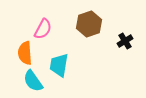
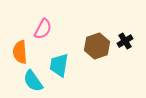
brown hexagon: moved 8 px right, 22 px down
orange semicircle: moved 5 px left, 1 px up
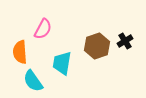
cyan trapezoid: moved 3 px right, 2 px up
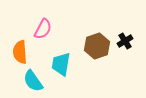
cyan trapezoid: moved 1 px left, 1 px down
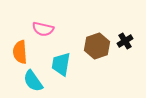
pink semicircle: rotated 75 degrees clockwise
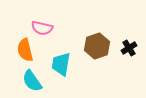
pink semicircle: moved 1 px left, 1 px up
black cross: moved 4 px right, 7 px down
orange semicircle: moved 5 px right, 2 px up; rotated 10 degrees counterclockwise
cyan semicircle: moved 1 px left
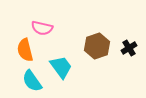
cyan trapezoid: moved 3 px down; rotated 135 degrees clockwise
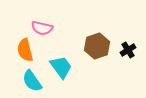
black cross: moved 1 px left, 2 px down
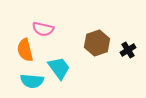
pink semicircle: moved 1 px right, 1 px down
brown hexagon: moved 3 px up
cyan trapezoid: moved 2 px left, 1 px down
cyan semicircle: rotated 50 degrees counterclockwise
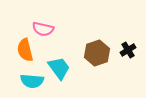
brown hexagon: moved 10 px down
